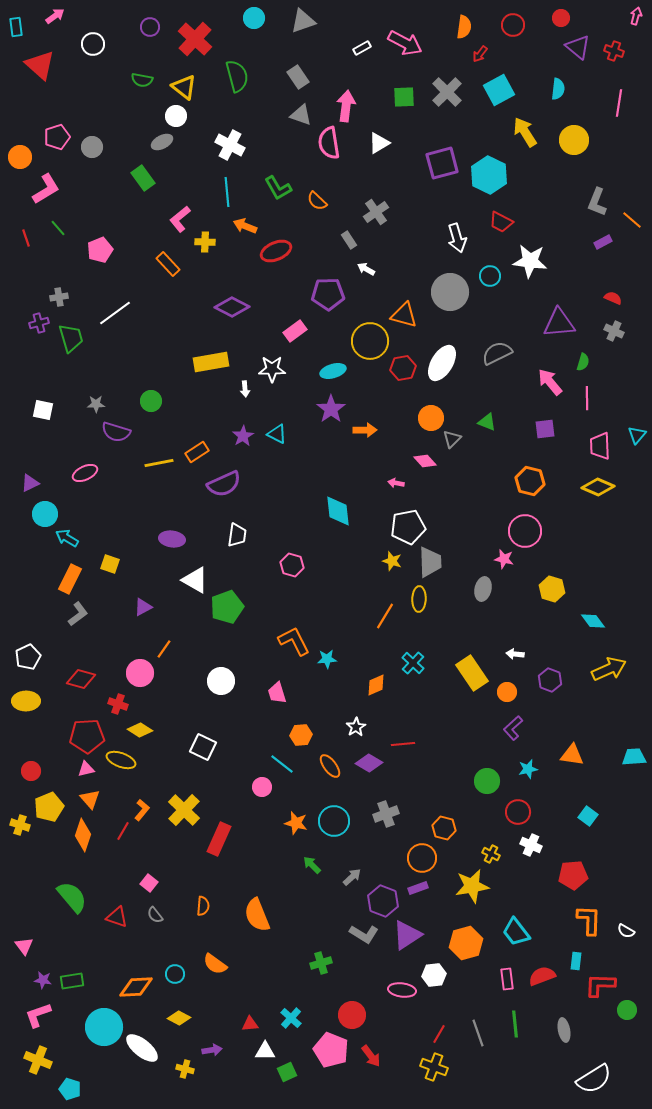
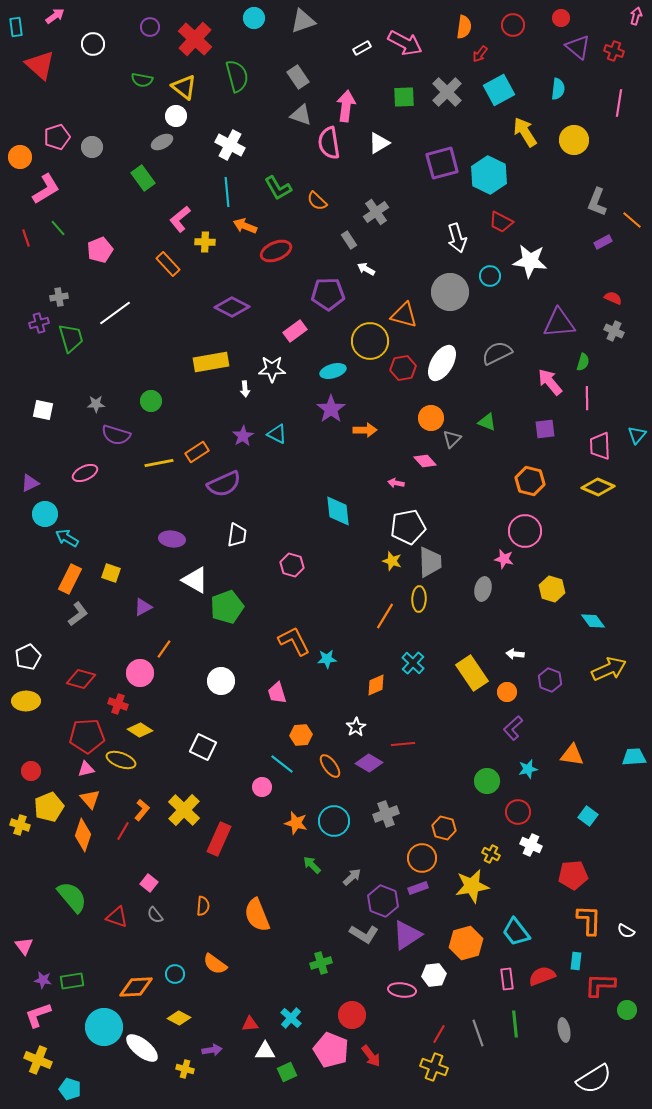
purple semicircle at (116, 432): moved 3 px down
yellow square at (110, 564): moved 1 px right, 9 px down
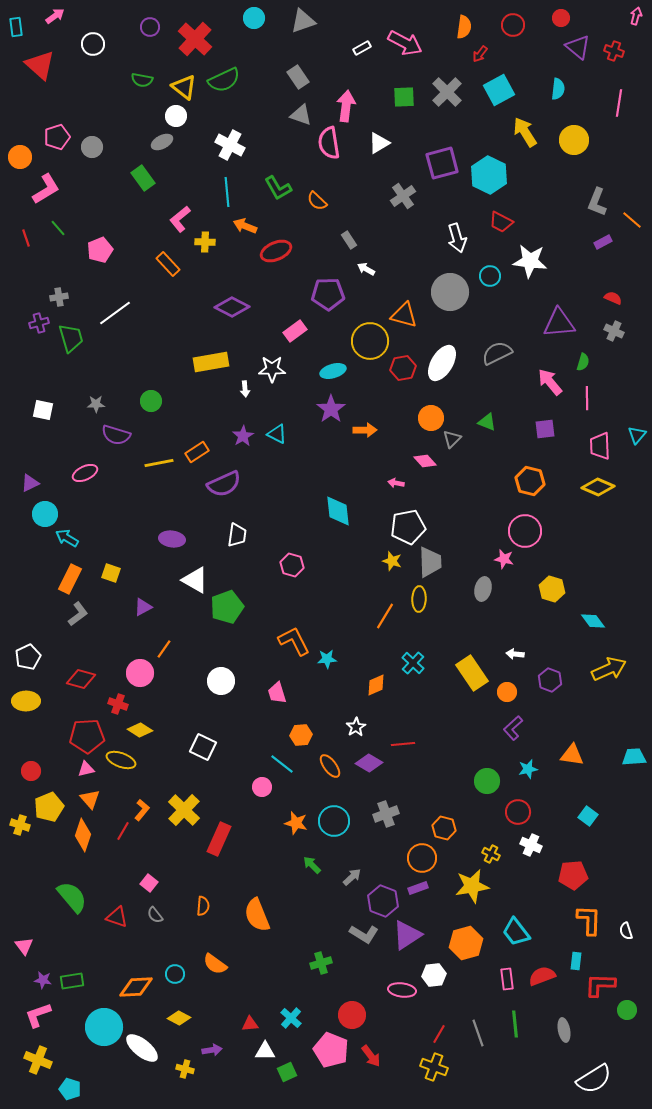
green semicircle at (237, 76): moved 13 px left, 4 px down; rotated 80 degrees clockwise
gray cross at (376, 212): moved 27 px right, 16 px up
white semicircle at (626, 931): rotated 42 degrees clockwise
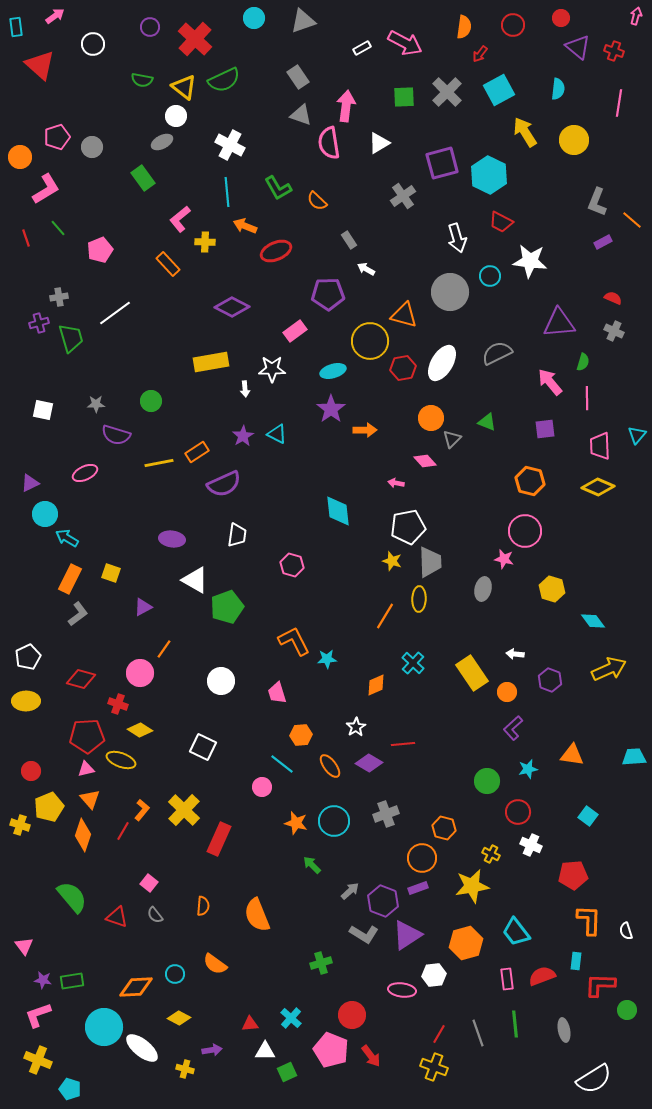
gray arrow at (352, 877): moved 2 px left, 14 px down
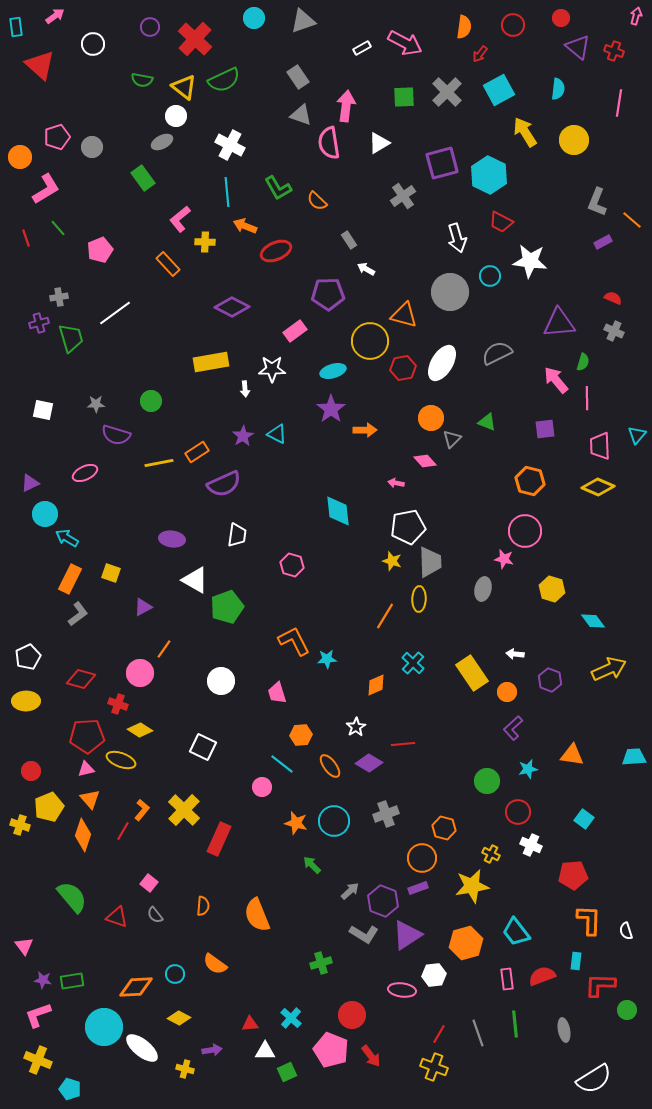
pink arrow at (550, 382): moved 6 px right, 2 px up
cyan square at (588, 816): moved 4 px left, 3 px down
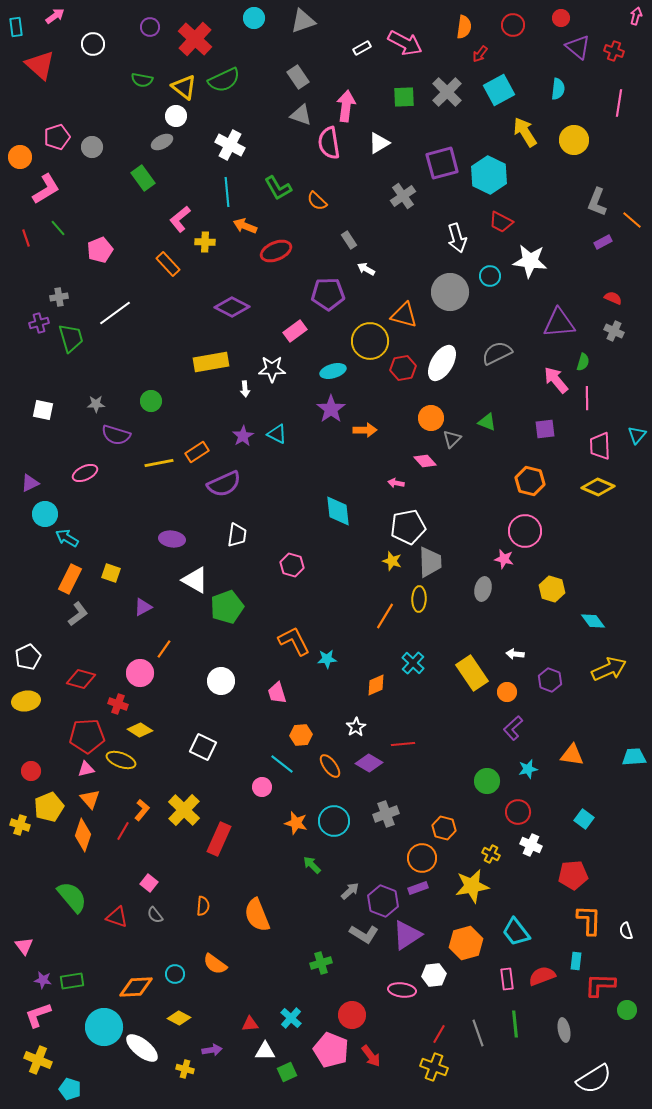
yellow ellipse at (26, 701): rotated 8 degrees counterclockwise
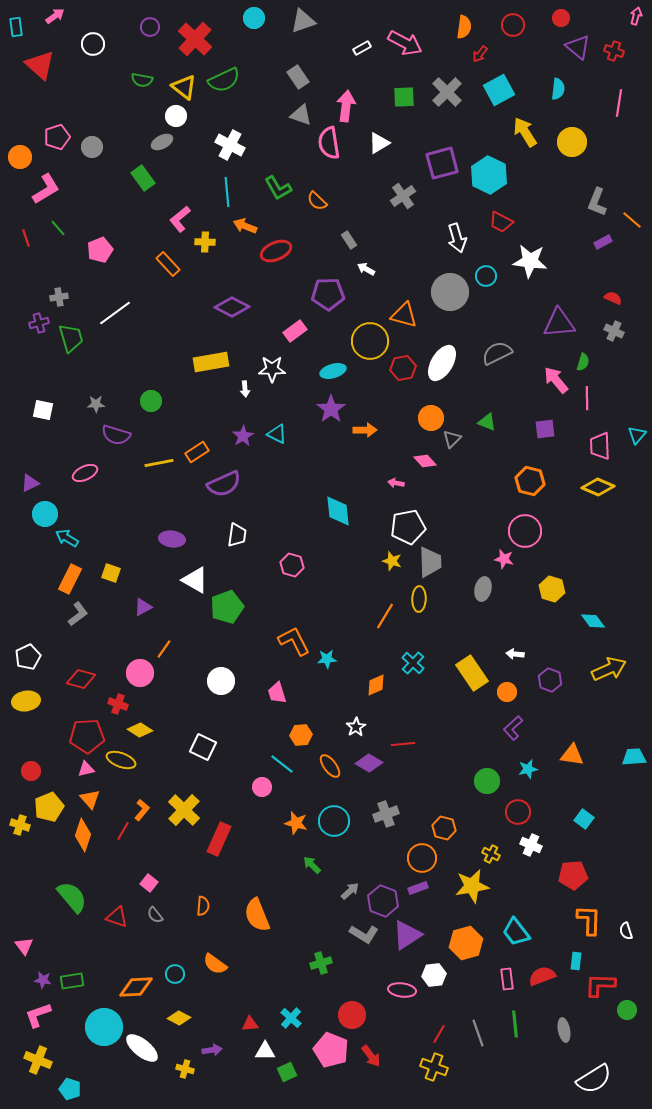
yellow circle at (574, 140): moved 2 px left, 2 px down
cyan circle at (490, 276): moved 4 px left
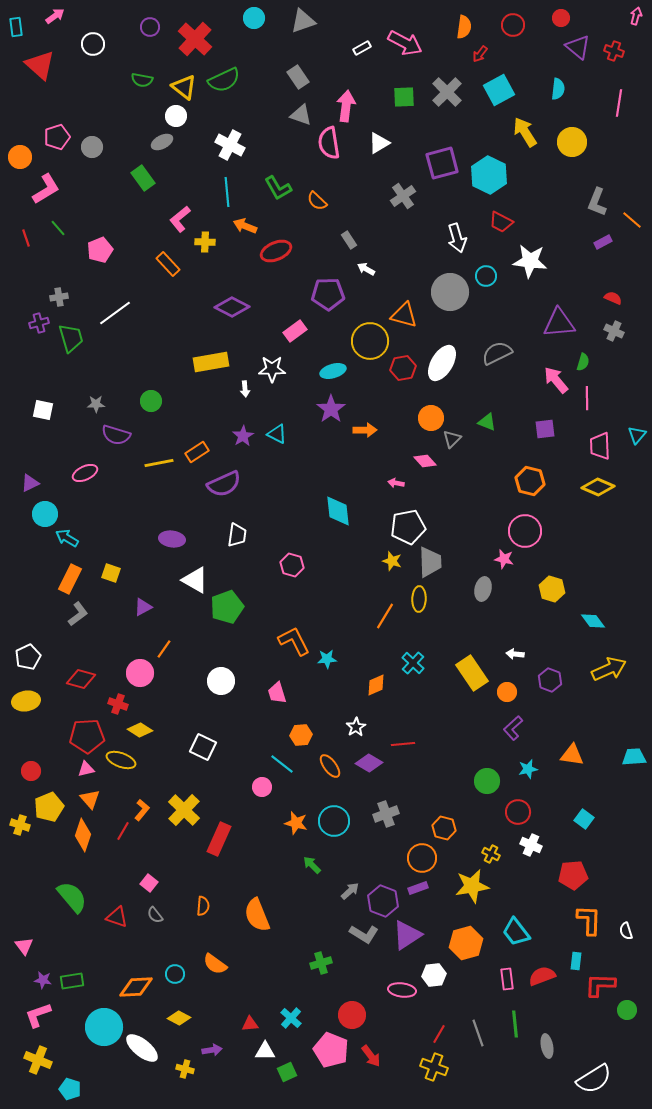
gray ellipse at (564, 1030): moved 17 px left, 16 px down
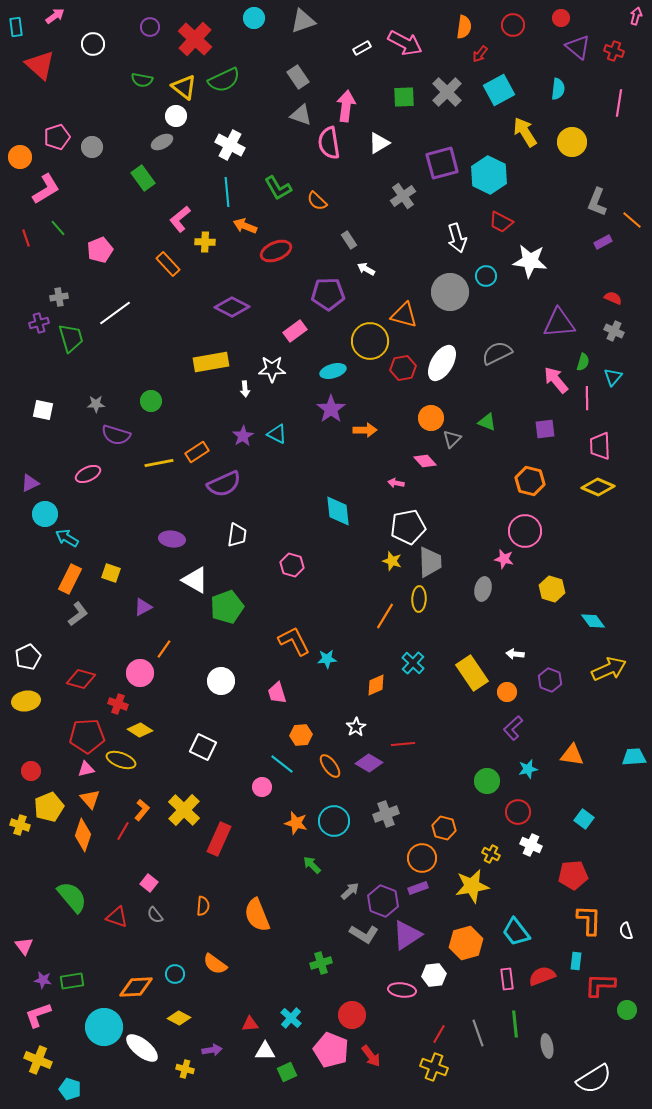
cyan triangle at (637, 435): moved 24 px left, 58 px up
pink ellipse at (85, 473): moved 3 px right, 1 px down
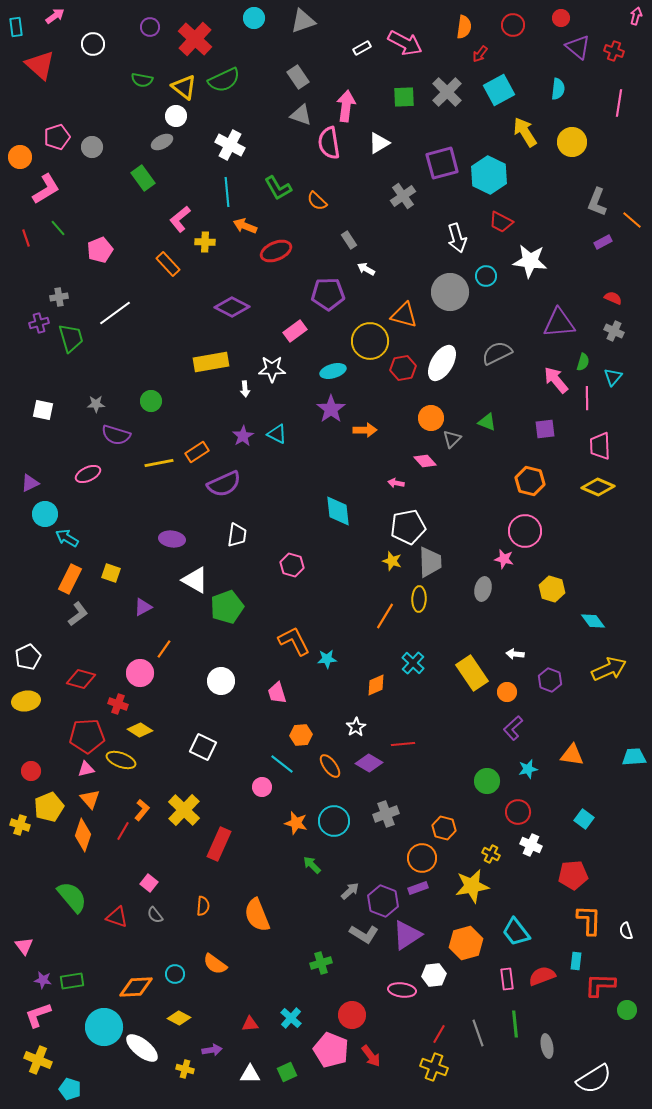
red rectangle at (219, 839): moved 5 px down
white triangle at (265, 1051): moved 15 px left, 23 px down
